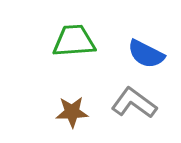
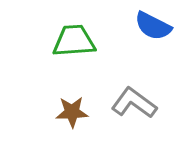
blue semicircle: moved 7 px right, 28 px up
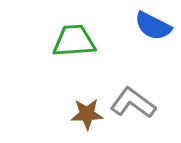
gray L-shape: moved 1 px left
brown star: moved 15 px right, 2 px down
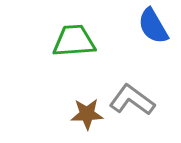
blue semicircle: rotated 33 degrees clockwise
gray L-shape: moved 1 px left, 3 px up
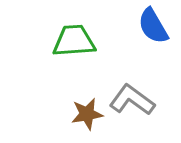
brown star: rotated 8 degrees counterclockwise
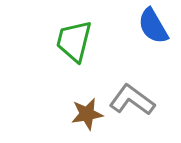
green trapezoid: rotated 72 degrees counterclockwise
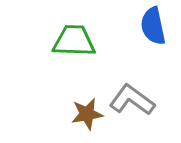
blue semicircle: rotated 18 degrees clockwise
green trapezoid: rotated 78 degrees clockwise
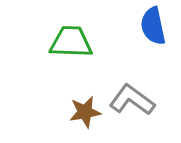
green trapezoid: moved 3 px left, 1 px down
brown star: moved 2 px left, 2 px up
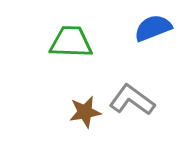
blue semicircle: moved 2 px down; rotated 81 degrees clockwise
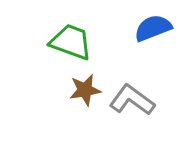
green trapezoid: rotated 18 degrees clockwise
brown star: moved 22 px up
